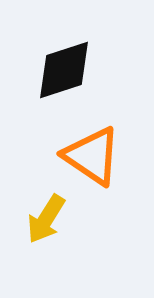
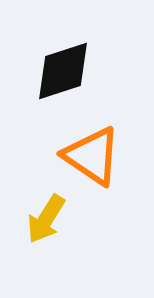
black diamond: moved 1 px left, 1 px down
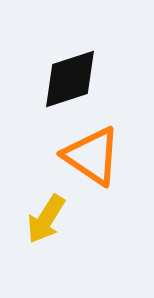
black diamond: moved 7 px right, 8 px down
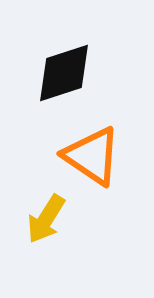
black diamond: moved 6 px left, 6 px up
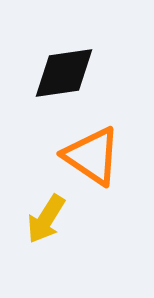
black diamond: rotated 10 degrees clockwise
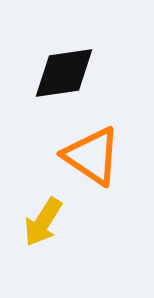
yellow arrow: moved 3 px left, 3 px down
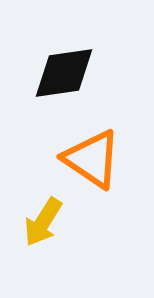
orange triangle: moved 3 px down
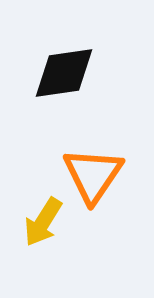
orange triangle: moved 1 px right, 16 px down; rotated 30 degrees clockwise
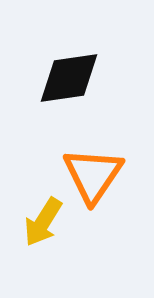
black diamond: moved 5 px right, 5 px down
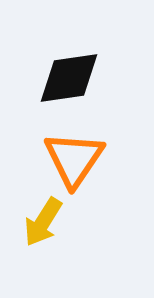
orange triangle: moved 19 px left, 16 px up
